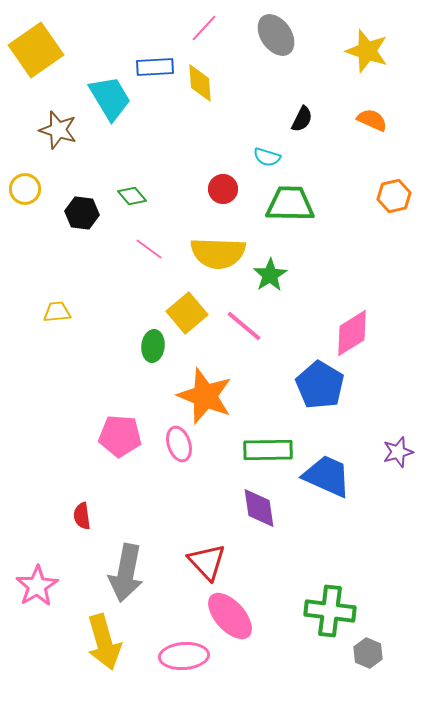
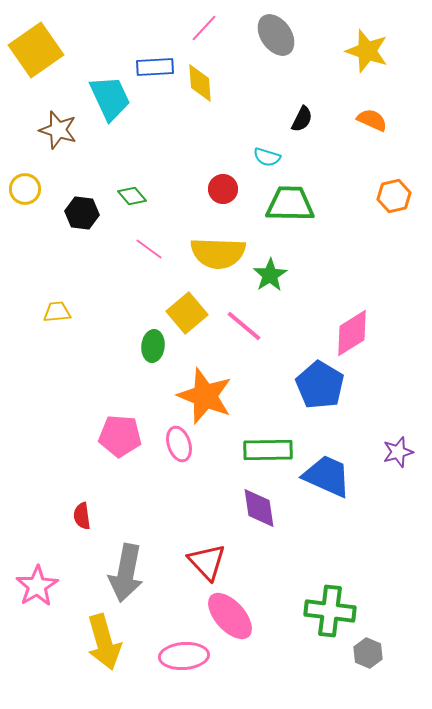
cyan trapezoid at (110, 98): rotated 6 degrees clockwise
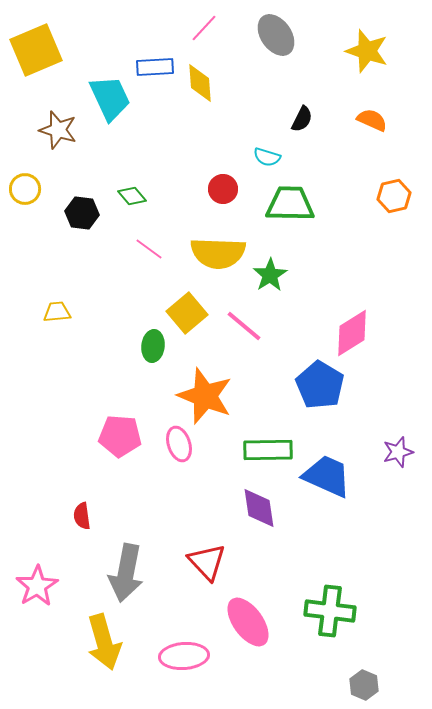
yellow square at (36, 50): rotated 12 degrees clockwise
pink ellipse at (230, 616): moved 18 px right, 6 px down; rotated 6 degrees clockwise
gray hexagon at (368, 653): moved 4 px left, 32 px down
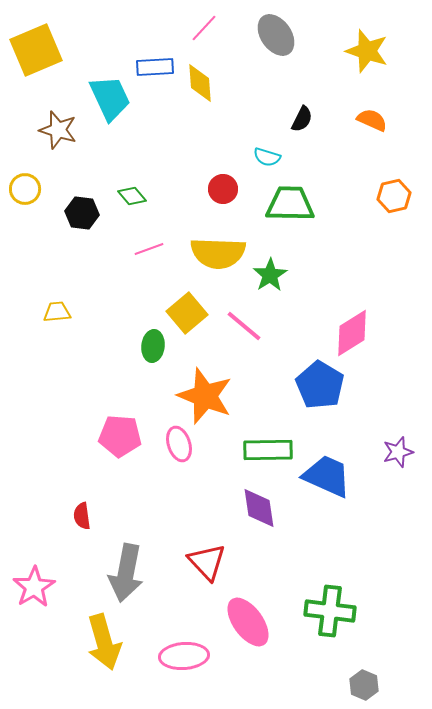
pink line at (149, 249): rotated 56 degrees counterclockwise
pink star at (37, 586): moved 3 px left, 1 px down
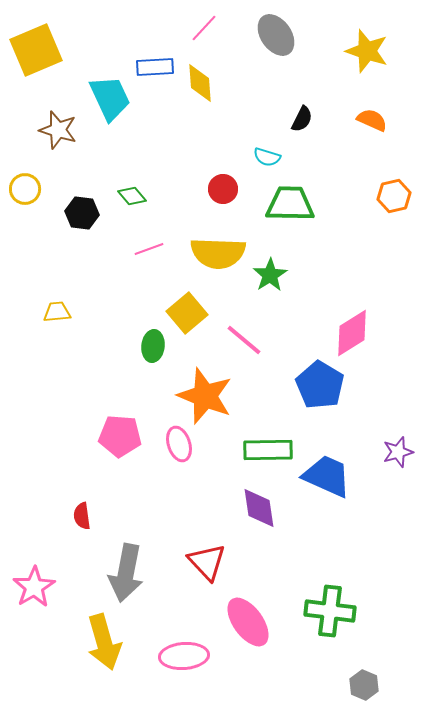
pink line at (244, 326): moved 14 px down
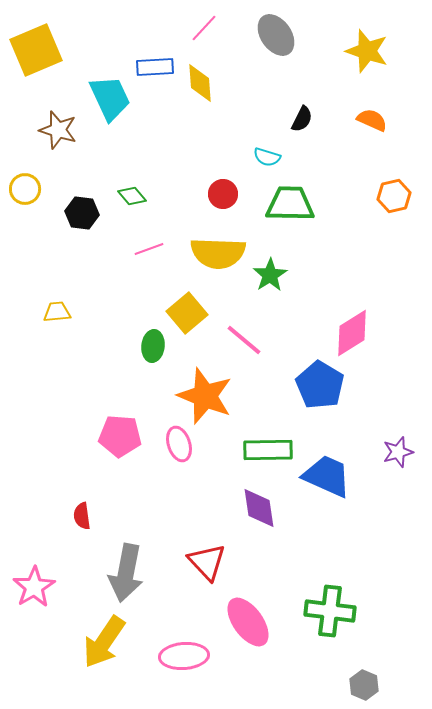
red circle at (223, 189): moved 5 px down
yellow arrow at (104, 642): rotated 50 degrees clockwise
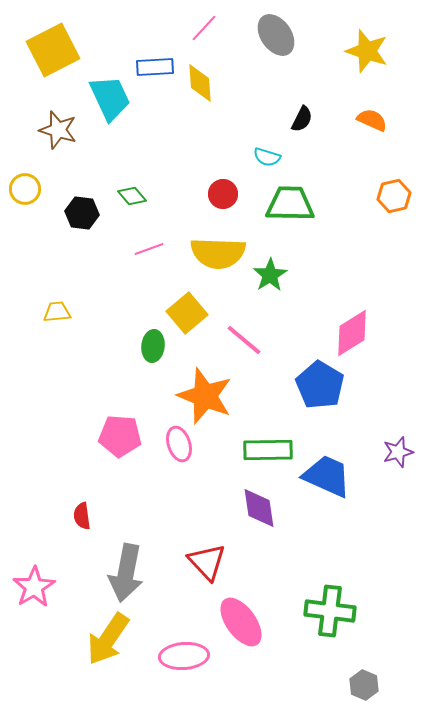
yellow square at (36, 50): moved 17 px right; rotated 4 degrees counterclockwise
pink ellipse at (248, 622): moved 7 px left
yellow arrow at (104, 642): moved 4 px right, 3 px up
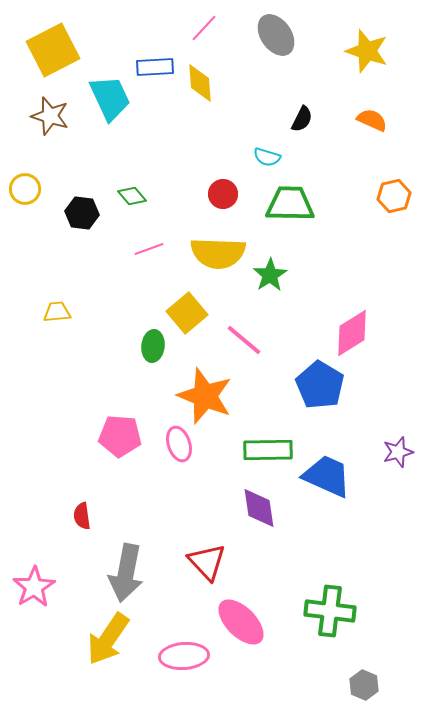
brown star at (58, 130): moved 8 px left, 14 px up
pink ellipse at (241, 622): rotated 9 degrees counterclockwise
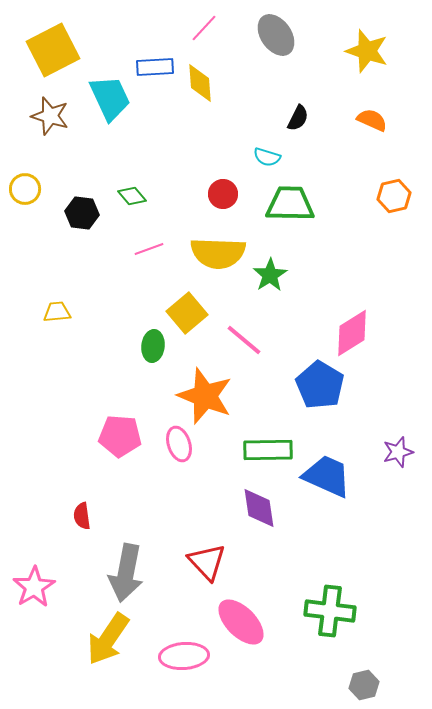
black semicircle at (302, 119): moved 4 px left, 1 px up
gray hexagon at (364, 685): rotated 24 degrees clockwise
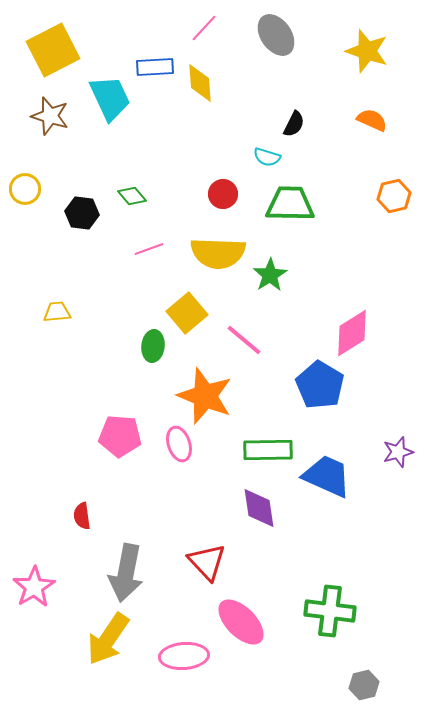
black semicircle at (298, 118): moved 4 px left, 6 px down
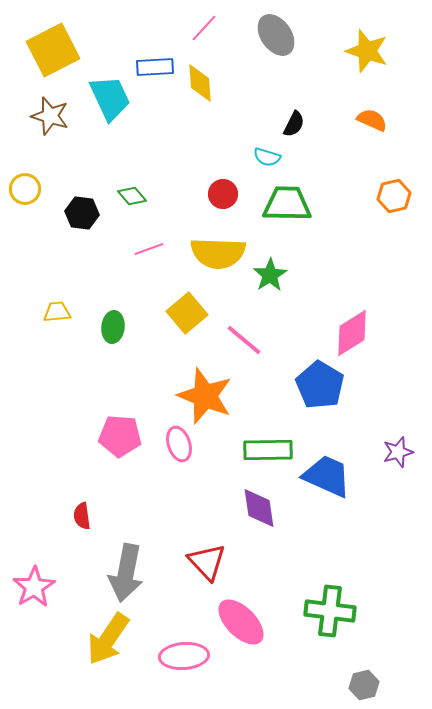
green trapezoid at (290, 204): moved 3 px left
green ellipse at (153, 346): moved 40 px left, 19 px up
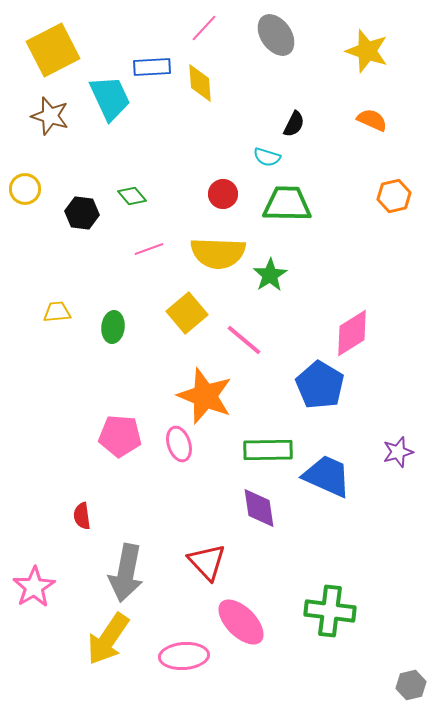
blue rectangle at (155, 67): moved 3 px left
gray hexagon at (364, 685): moved 47 px right
